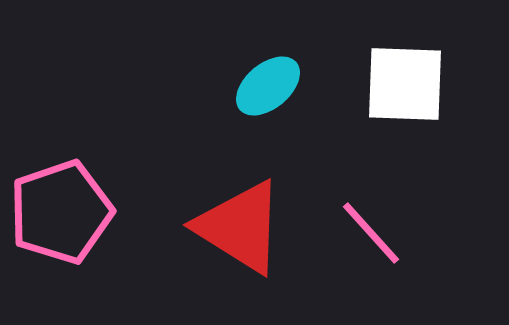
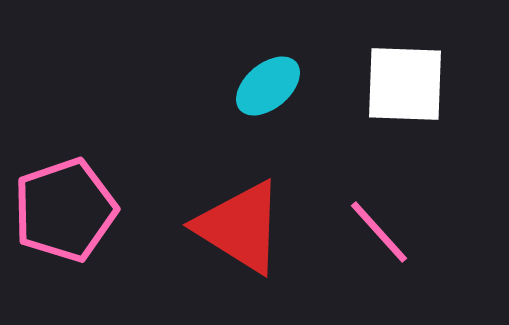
pink pentagon: moved 4 px right, 2 px up
pink line: moved 8 px right, 1 px up
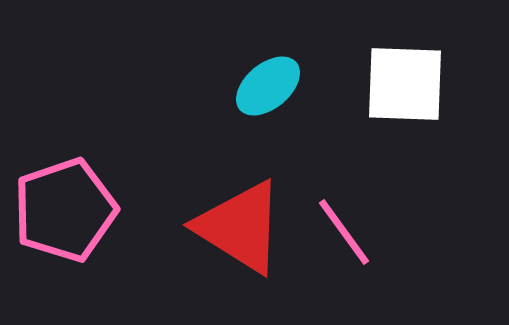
pink line: moved 35 px left; rotated 6 degrees clockwise
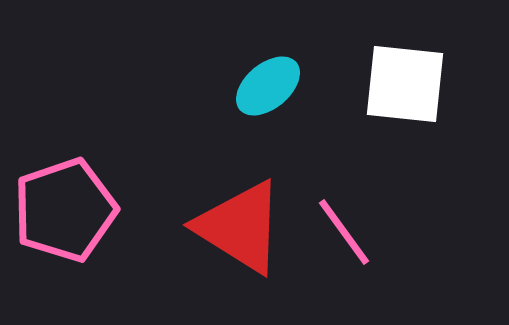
white square: rotated 4 degrees clockwise
